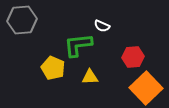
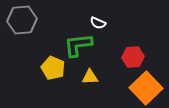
white semicircle: moved 4 px left, 3 px up
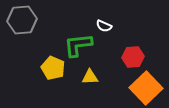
white semicircle: moved 6 px right, 3 px down
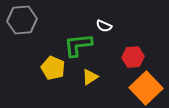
yellow triangle: rotated 30 degrees counterclockwise
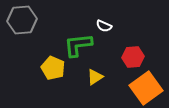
yellow triangle: moved 5 px right
orange square: rotated 8 degrees clockwise
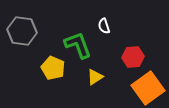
gray hexagon: moved 11 px down; rotated 12 degrees clockwise
white semicircle: rotated 49 degrees clockwise
green L-shape: rotated 76 degrees clockwise
orange square: moved 2 px right
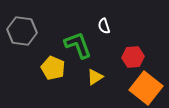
orange square: moved 2 px left; rotated 16 degrees counterclockwise
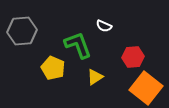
white semicircle: rotated 49 degrees counterclockwise
gray hexagon: rotated 12 degrees counterclockwise
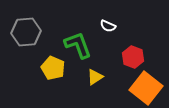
white semicircle: moved 4 px right
gray hexagon: moved 4 px right, 1 px down
red hexagon: rotated 25 degrees clockwise
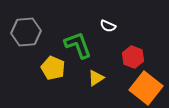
yellow triangle: moved 1 px right, 1 px down
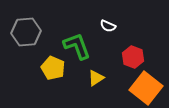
green L-shape: moved 1 px left, 1 px down
